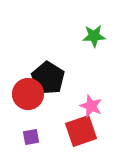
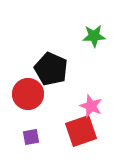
black pentagon: moved 3 px right, 9 px up; rotated 8 degrees counterclockwise
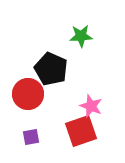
green star: moved 13 px left
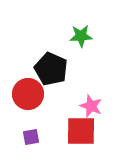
red square: rotated 20 degrees clockwise
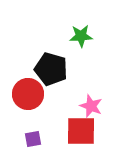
black pentagon: rotated 8 degrees counterclockwise
purple square: moved 2 px right, 2 px down
